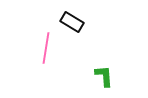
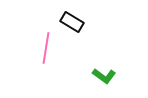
green L-shape: rotated 130 degrees clockwise
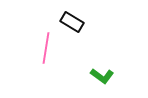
green L-shape: moved 2 px left
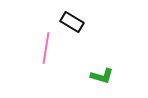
green L-shape: rotated 20 degrees counterclockwise
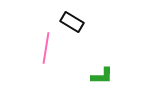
green L-shape: rotated 15 degrees counterclockwise
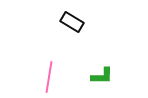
pink line: moved 3 px right, 29 px down
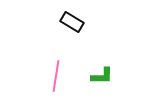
pink line: moved 7 px right, 1 px up
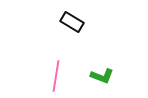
green L-shape: rotated 20 degrees clockwise
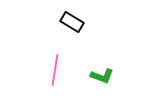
pink line: moved 1 px left, 6 px up
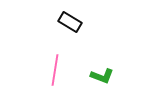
black rectangle: moved 2 px left
